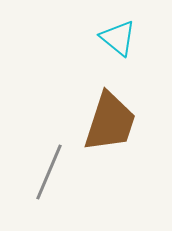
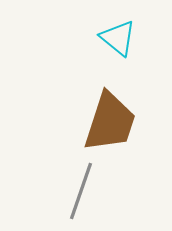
gray line: moved 32 px right, 19 px down; rotated 4 degrees counterclockwise
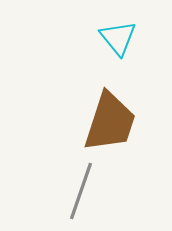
cyan triangle: rotated 12 degrees clockwise
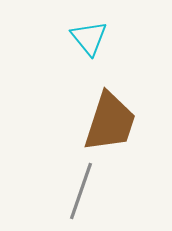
cyan triangle: moved 29 px left
